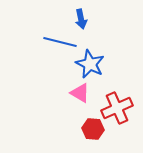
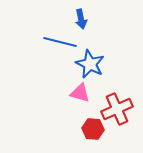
pink triangle: rotated 15 degrees counterclockwise
red cross: moved 1 px down
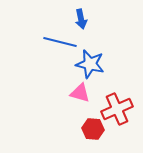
blue star: rotated 12 degrees counterclockwise
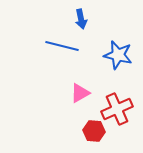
blue line: moved 2 px right, 4 px down
blue star: moved 28 px right, 9 px up
pink triangle: rotated 45 degrees counterclockwise
red hexagon: moved 1 px right, 2 px down
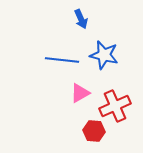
blue arrow: rotated 12 degrees counterclockwise
blue line: moved 14 px down; rotated 8 degrees counterclockwise
blue star: moved 14 px left
red cross: moved 2 px left, 3 px up
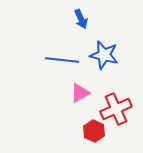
red cross: moved 1 px right, 3 px down
red hexagon: rotated 20 degrees clockwise
